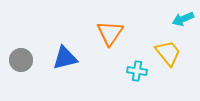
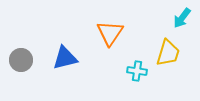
cyan arrow: moved 1 px left, 1 px up; rotated 30 degrees counterclockwise
yellow trapezoid: rotated 56 degrees clockwise
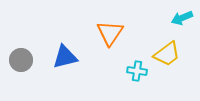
cyan arrow: rotated 30 degrees clockwise
yellow trapezoid: moved 1 px left, 1 px down; rotated 36 degrees clockwise
blue triangle: moved 1 px up
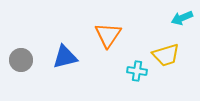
orange triangle: moved 2 px left, 2 px down
yellow trapezoid: moved 1 px left, 1 px down; rotated 20 degrees clockwise
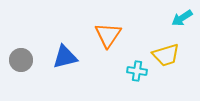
cyan arrow: rotated 10 degrees counterclockwise
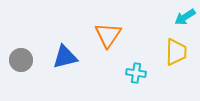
cyan arrow: moved 3 px right, 1 px up
yellow trapezoid: moved 10 px right, 3 px up; rotated 72 degrees counterclockwise
cyan cross: moved 1 px left, 2 px down
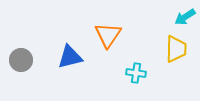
yellow trapezoid: moved 3 px up
blue triangle: moved 5 px right
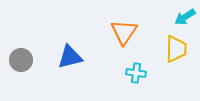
orange triangle: moved 16 px right, 3 px up
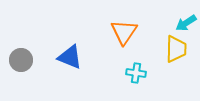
cyan arrow: moved 1 px right, 6 px down
blue triangle: rotated 36 degrees clockwise
